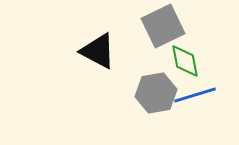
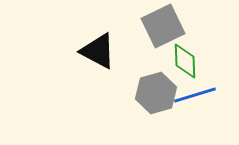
green diamond: rotated 9 degrees clockwise
gray hexagon: rotated 6 degrees counterclockwise
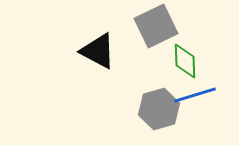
gray square: moved 7 px left
gray hexagon: moved 3 px right, 16 px down
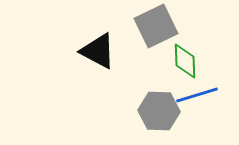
blue line: moved 2 px right
gray hexagon: moved 2 px down; rotated 18 degrees clockwise
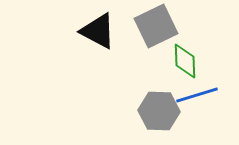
black triangle: moved 20 px up
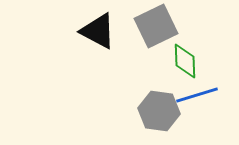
gray hexagon: rotated 6 degrees clockwise
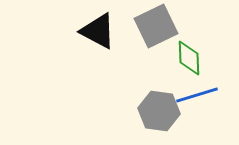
green diamond: moved 4 px right, 3 px up
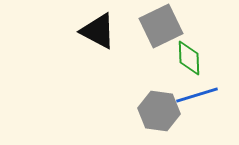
gray square: moved 5 px right
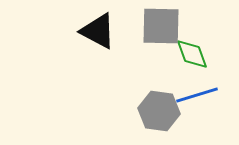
gray square: rotated 27 degrees clockwise
green diamond: moved 3 px right, 4 px up; rotated 18 degrees counterclockwise
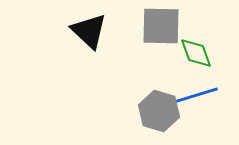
black triangle: moved 9 px left; rotated 15 degrees clockwise
green diamond: moved 4 px right, 1 px up
gray hexagon: rotated 9 degrees clockwise
